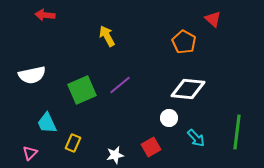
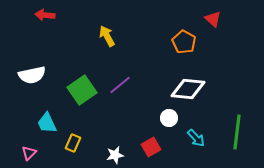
green square: rotated 12 degrees counterclockwise
pink triangle: moved 1 px left
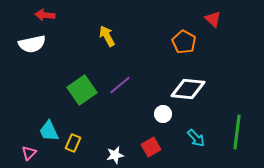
white semicircle: moved 31 px up
white circle: moved 6 px left, 4 px up
cyan trapezoid: moved 2 px right, 8 px down
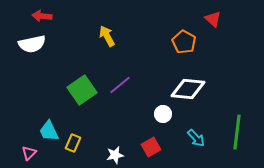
red arrow: moved 3 px left, 1 px down
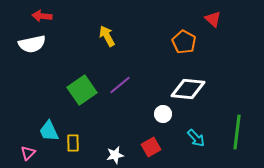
yellow rectangle: rotated 24 degrees counterclockwise
pink triangle: moved 1 px left
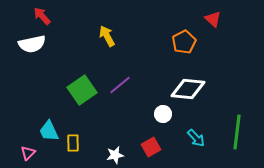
red arrow: rotated 42 degrees clockwise
orange pentagon: rotated 15 degrees clockwise
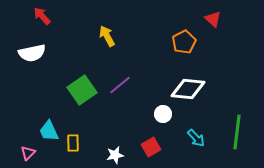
white semicircle: moved 9 px down
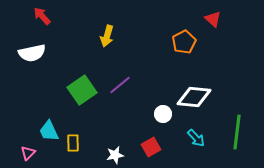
yellow arrow: rotated 135 degrees counterclockwise
white diamond: moved 6 px right, 8 px down
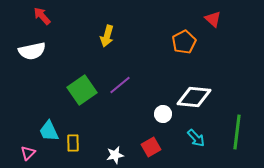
white semicircle: moved 2 px up
